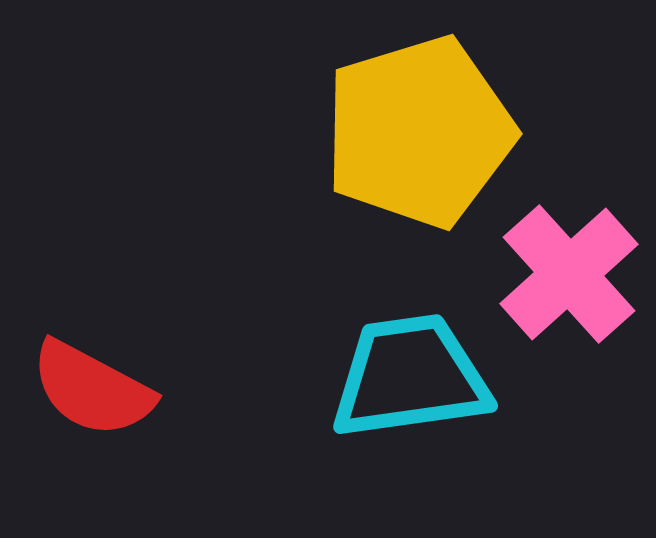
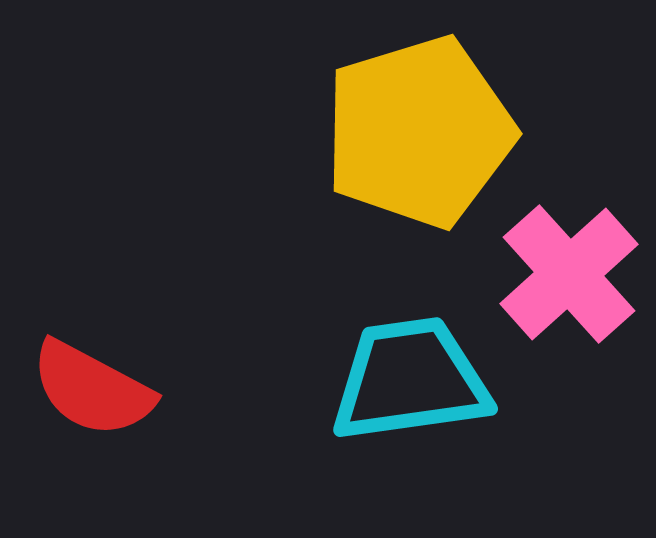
cyan trapezoid: moved 3 px down
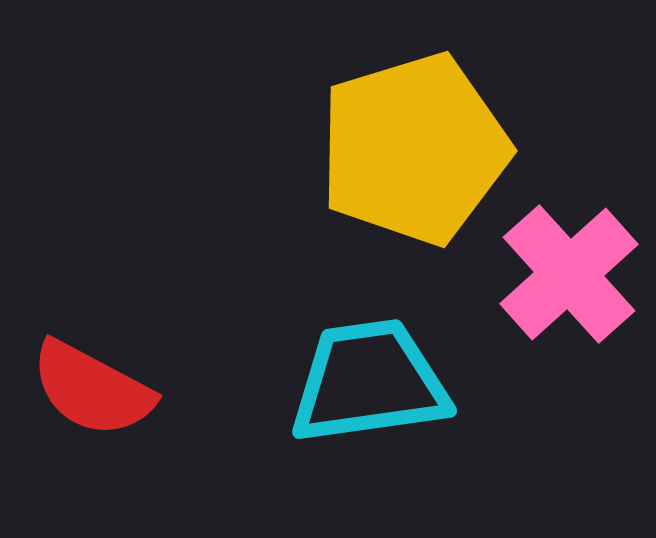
yellow pentagon: moved 5 px left, 17 px down
cyan trapezoid: moved 41 px left, 2 px down
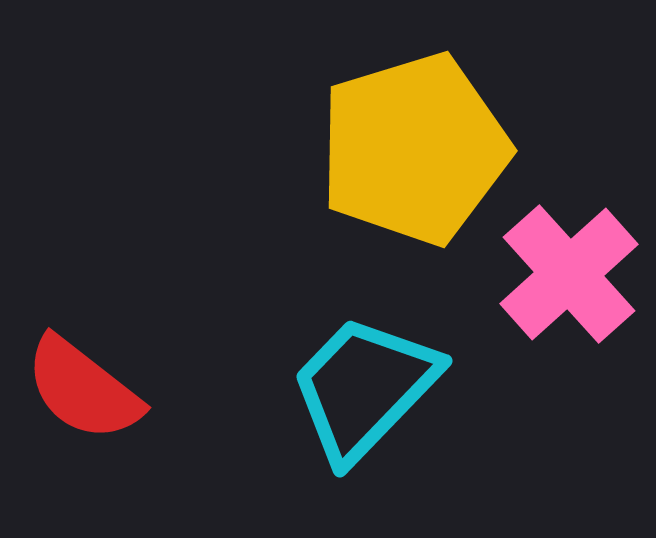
cyan trapezoid: moved 5 px left, 6 px down; rotated 38 degrees counterclockwise
red semicircle: moved 9 px left; rotated 10 degrees clockwise
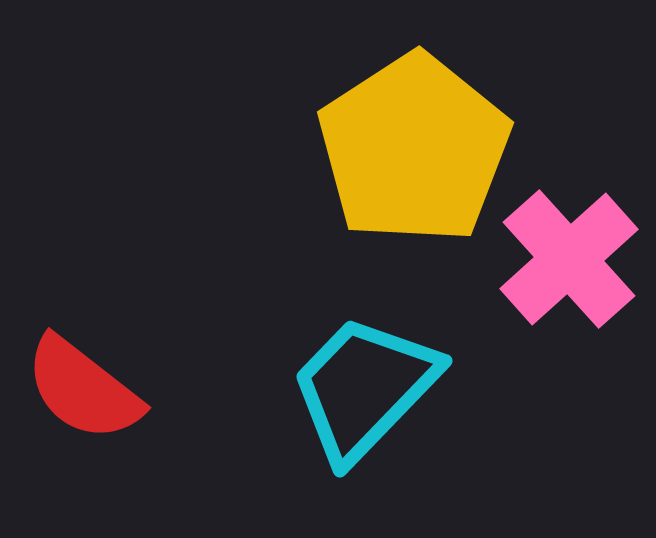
yellow pentagon: rotated 16 degrees counterclockwise
pink cross: moved 15 px up
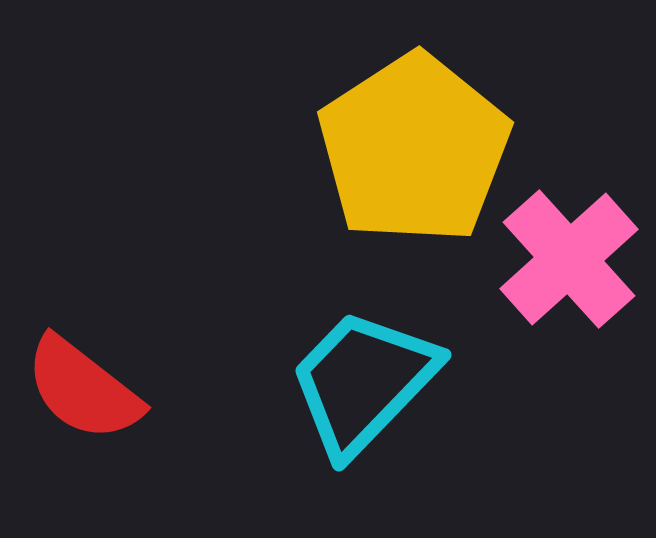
cyan trapezoid: moved 1 px left, 6 px up
